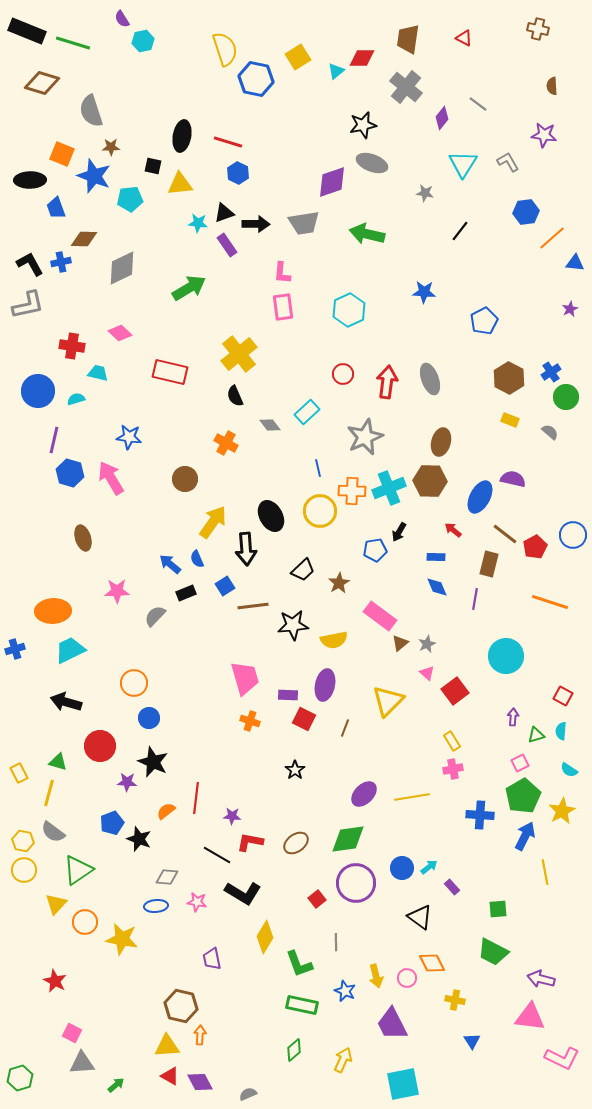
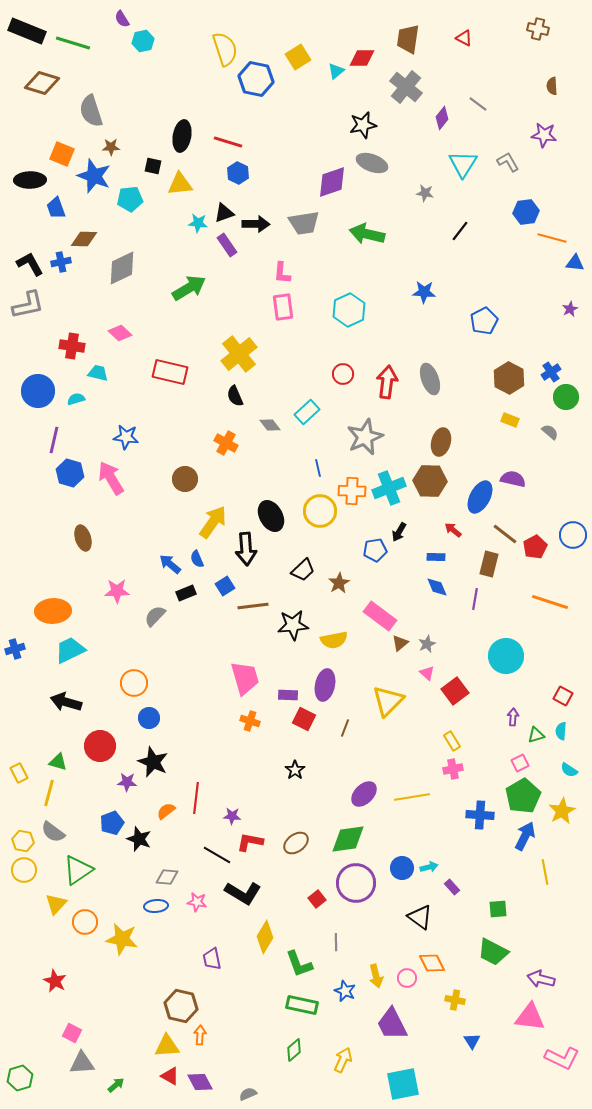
orange line at (552, 238): rotated 56 degrees clockwise
blue star at (129, 437): moved 3 px left
cyan arrow at (429, 867): rotated 24 degrees clockwise
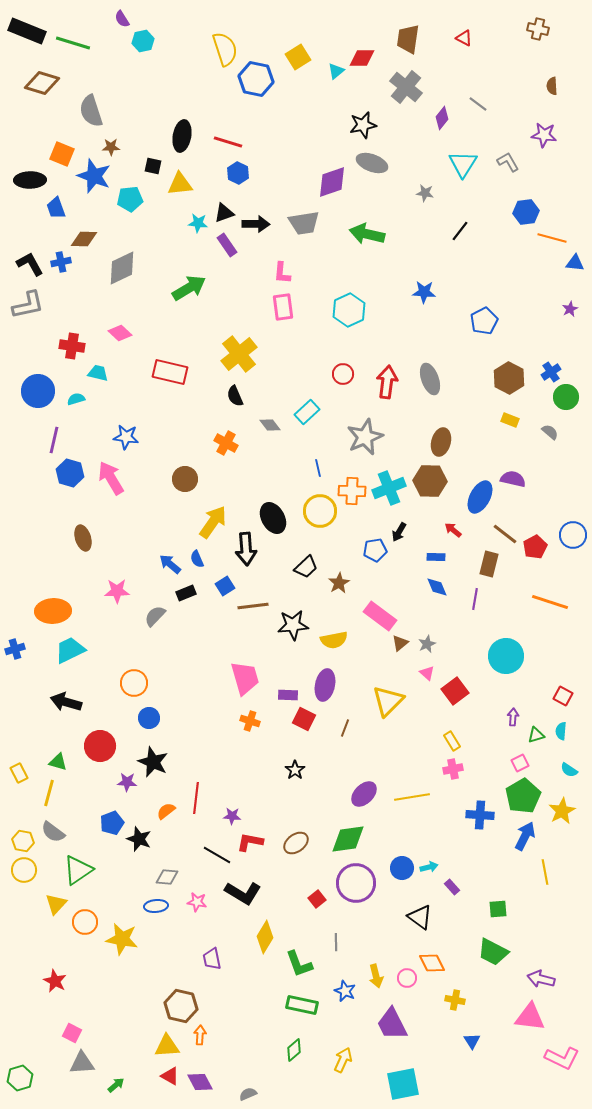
black ellipse at (271, 516): moved 2 px right, 2 px down
black trapezoid at (303, 570): moved 3 px right, 3 px up
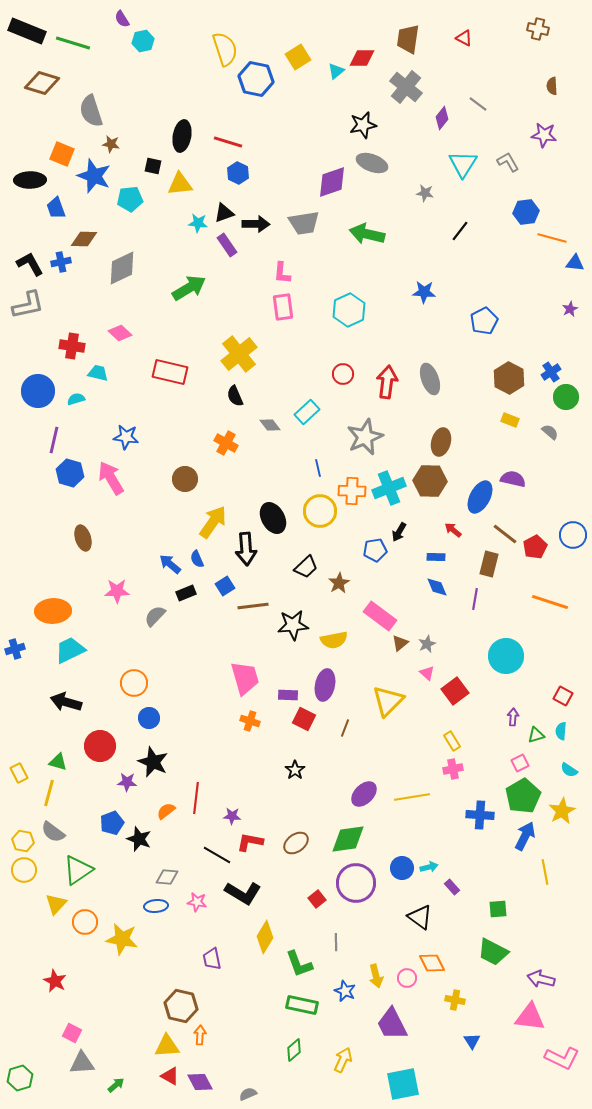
brown star at (111, 147): moved 3 px up; rotated 12 degrees clockwise
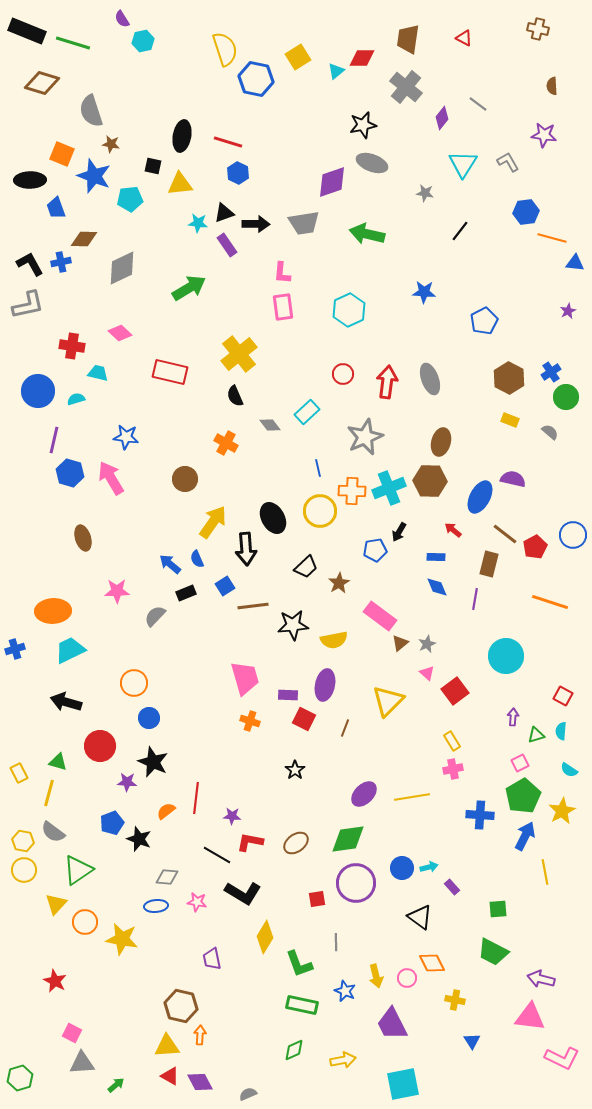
purple star at (570, 309): moved 2 px left, 2 px down
red square at (317, 899): rotated 30 degrees clockwise
green diamond at (294, 1050): rotated 15 degrees clockwise
yellow arrow at (343, 1060): rotated 55 degrees clockwise
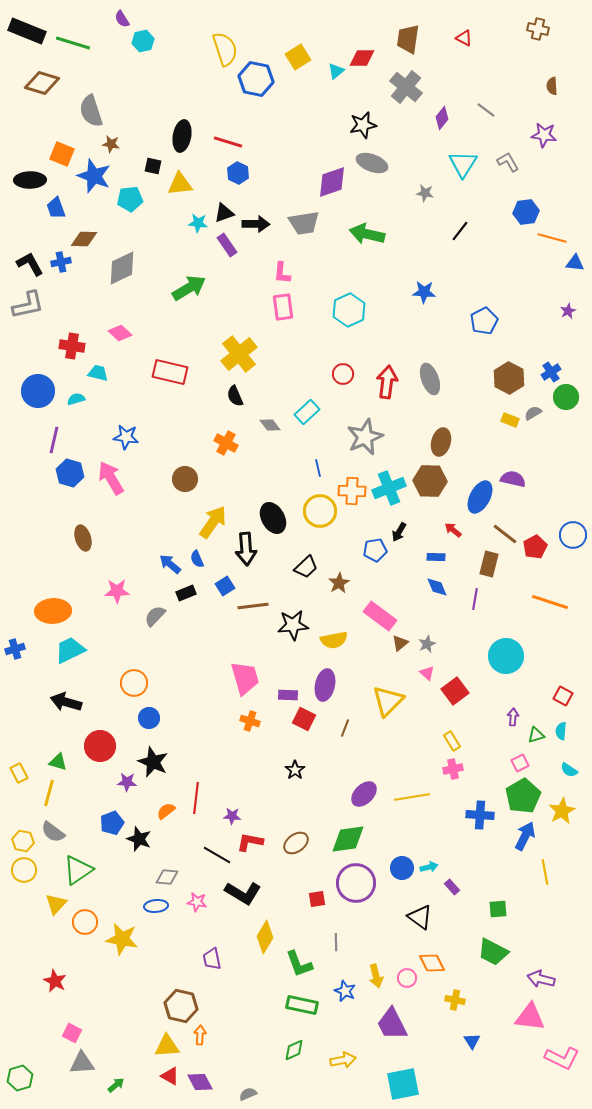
gray line at (478, 104): moved 8 px right, 6 px down
gray semicircle at (550, 432): moved 17 px left, 19 px up; rotated 72 degrees counterclockwise
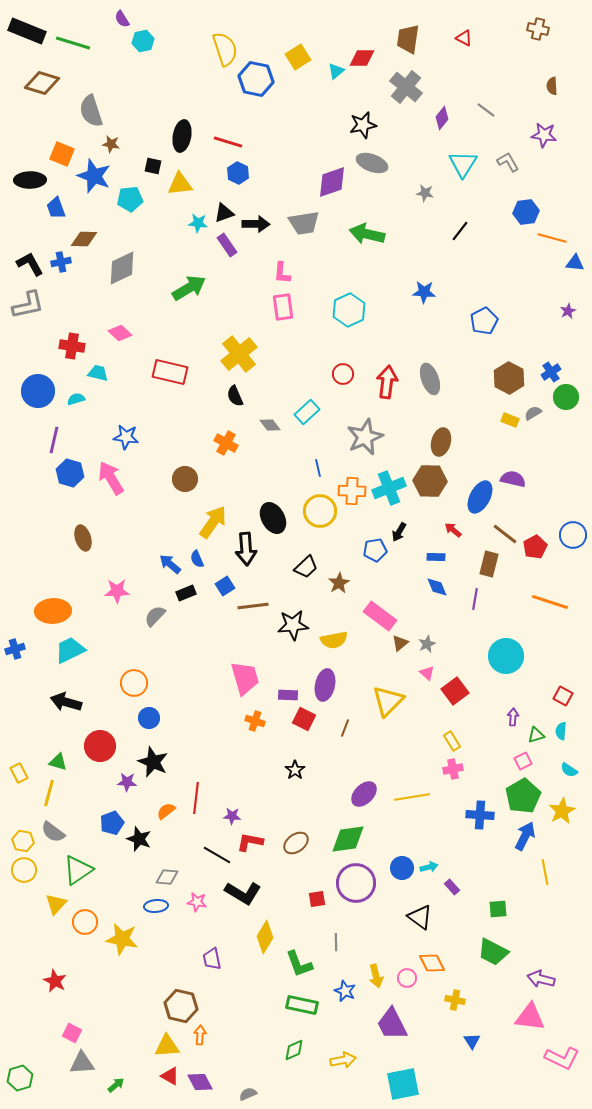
orange cross at (250, 721): moved 5 px right
pink square at (520, 763): moved 3 px right, 2 px up
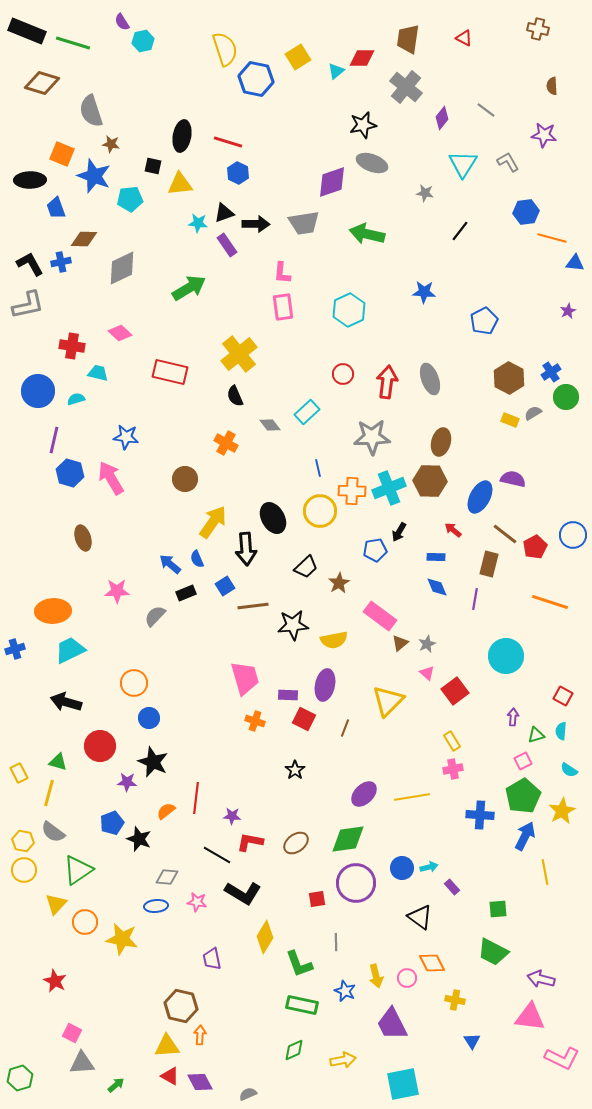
purple semicircle at (122, 19): moved 3 px down
gray star at (365, 437): moved 7 px right; rotated 21 degrees clockwise
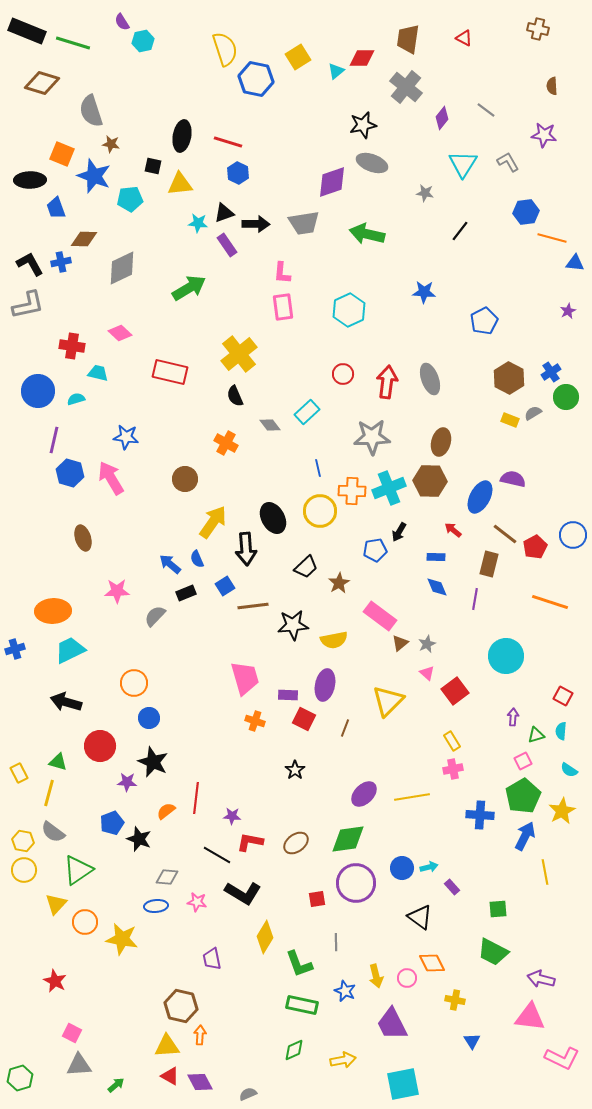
gray triangle at (82, 1063): moved 3 px left, 2 px down
